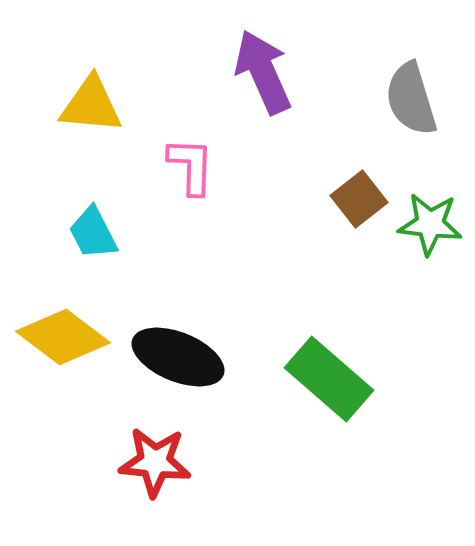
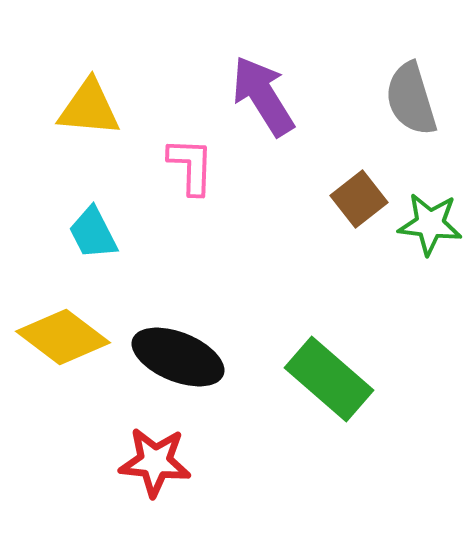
purple arrow: moved 24 px down; rotated 8 degrees counterclockwise
yellow triangle: moved 2 px left, 3 px down
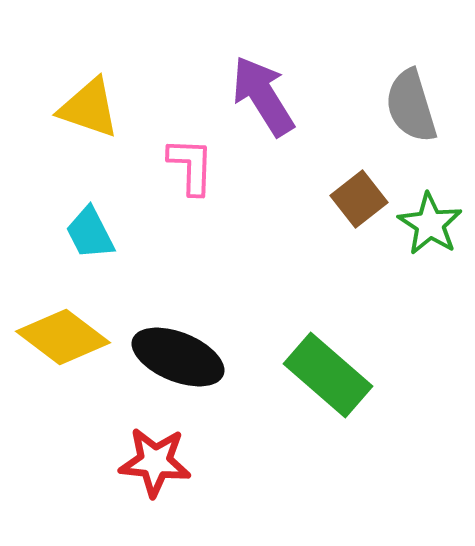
gray semicircle: moved 7 px down
yellow triangle: rotated 14 degrees clockwise
green star: rotated 26 degrees clockwise
cyan trapezoid: moved 3 px left
green rectangle: moved 1 px left, 4 px up
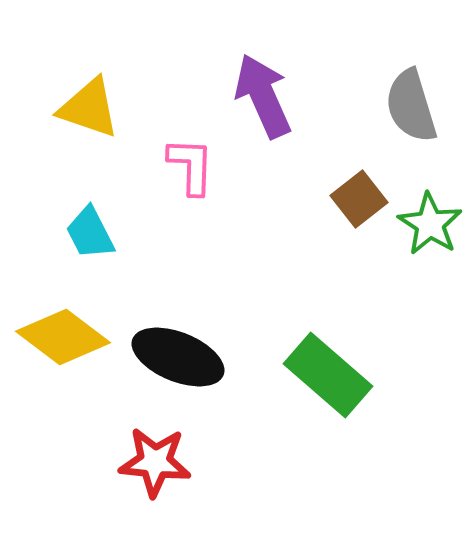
purple arrow: rotated 8 degrees clockwise
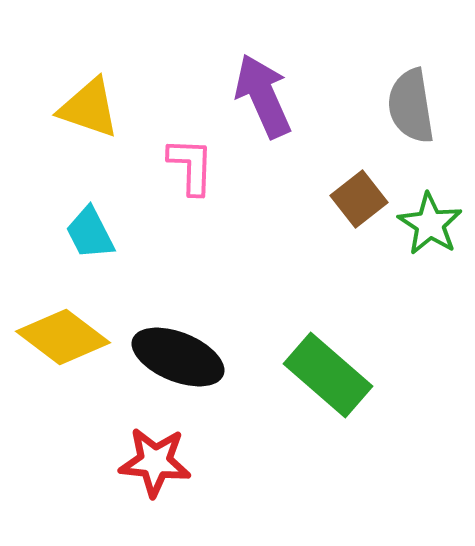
gray semicircle: rotated 8 degrees clockwise
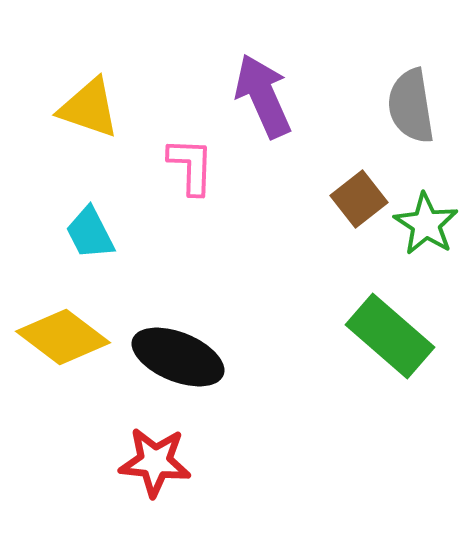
green star: moved 4 px left
green rectangle: moved 62 px right, 39 px up
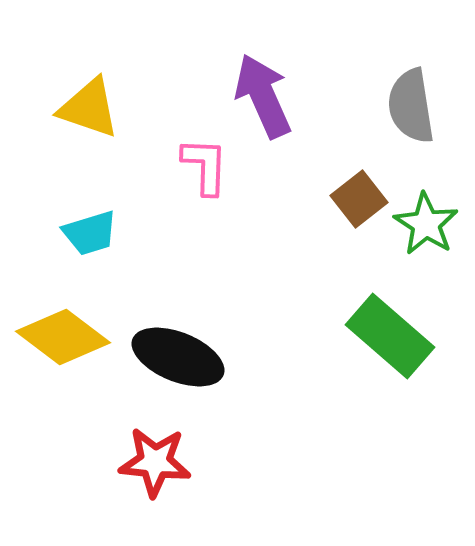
pink L-shape: moved 14 px right
cyan trapezoid: rotated 80 degrees counterclockwise
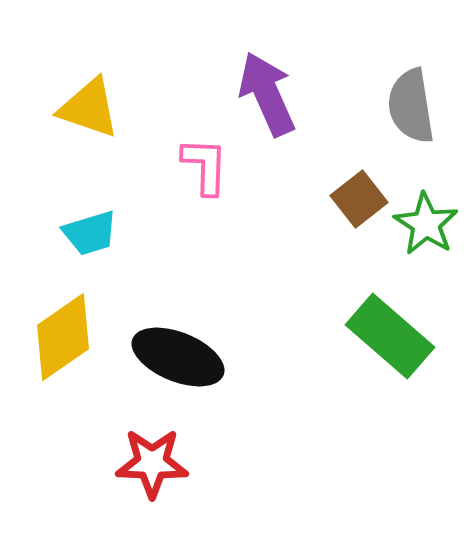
purple arrow: moved 4 px right, 2 px up
yellow diamond: rotated 72 degrees counterclockwise
red star: moved 3 px left, 1 px down; rotated 4 degrees counterclockwise
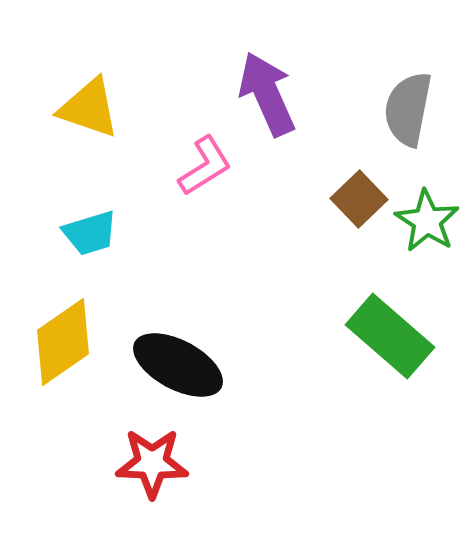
gray semicircle: moved 3 px left, 3 px down; rotated 20 degrees clockwise
pink L-shape: rotated 56 degrees clockwise
brown square: rotated 6 degrees counterclockwise
green star: moved 1 px right, 3 px up
yellow diamond: moved 5 px down
black ellipse: moved 8 px down; rotated 6 degrees clockwise
